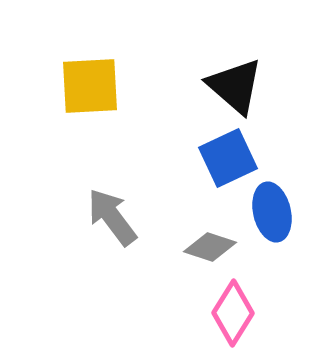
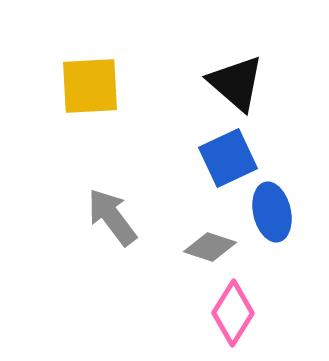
black triangle: moved 1 px right, 3 px up
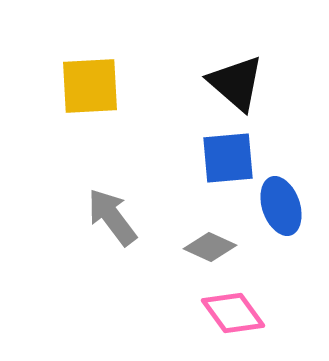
blue square: rotated 20 degrees clockwise
blue ellipse: moved 9 px right, 6 px up; rotated 6 degrees counterclockwise
gray diamond: rotated 6 degrees clockwise
pink diamond: rotated 68 degrees counterclockwise
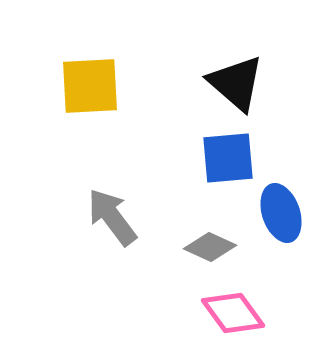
blue ellipse: moved 7 px down
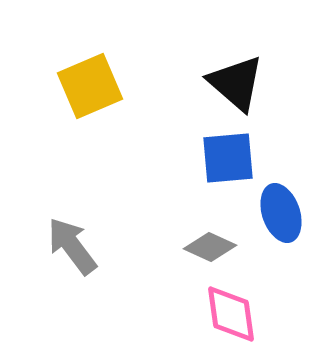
yellow square: rotated 20 degrees counterclockwise
gray arrow: moved 40 px left, 29 px down
pink diamond: moved 2 px left, 1 px down; rotated 28 degrees clockwise
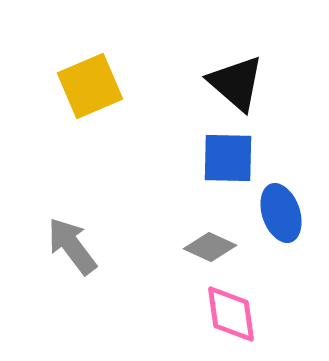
blue square: rotated 6 degrees clockwise
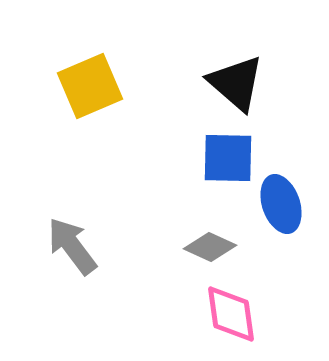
blue ellipse: moved 9 px up
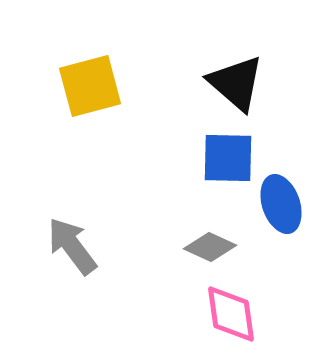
yellow square: rotated 8 degrees clockwise
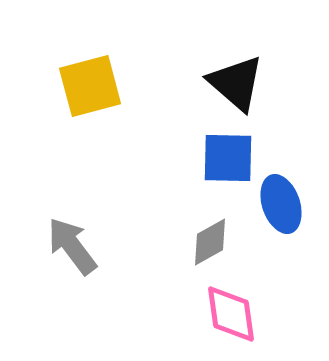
gray diamond: moved 5 px up; rotated 54 degrees counterclockwise
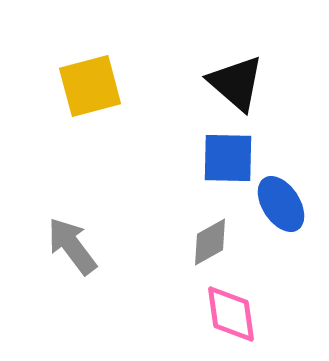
blue ellipse: rotated 14 degrees counterclockwise
